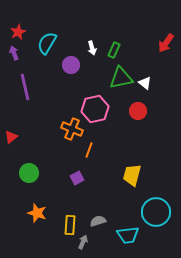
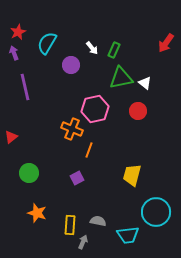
white arrow: rotated 24 degrees counterclockwise
gray semicircle: rotated 28 degrees clockwise
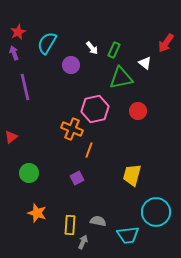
white triangle: moved 20 px up
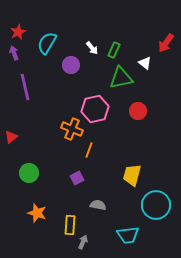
cyan circle: moved 7 px up
gray semicircle: moved 16 px up
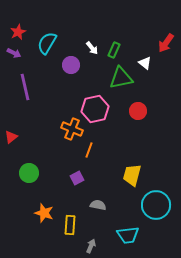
purple arrow: rotated 136 degrees clockwise
orange star: moved 7 px right
gray arrow: moved 8 px right, 4 px down
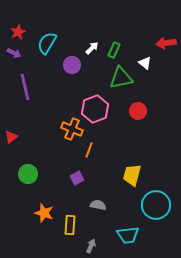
red arrow: rotated 48 degrees clockwise
white arrow: rotated 96 degrees counterclockwise
purple circle: moved 1 px right
pink hexagon: rotated 8 degrees counterclockwise
green circle: moved 1 px left, 1 px down
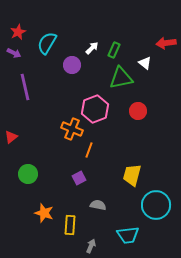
purple square: moved 2 px right
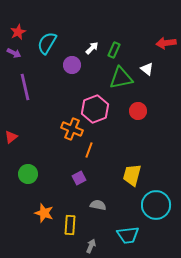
white triangle: moved 2 px right, 6 px down
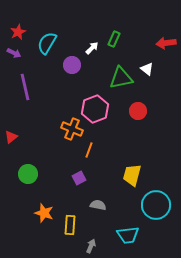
green rectangle: moved 11 px up
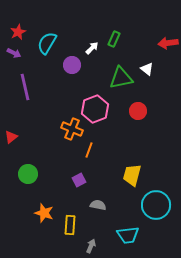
red arrow: moved 2 px right
purple square: moved 2 px down
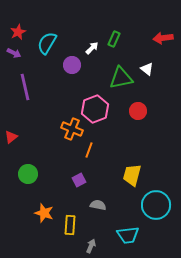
red arrow: moved 5 px left, 5 px up
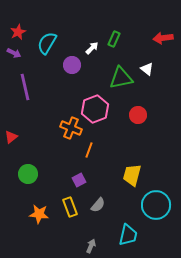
red circle: moved 4 px down
orange cross: moved 1 px left, 1 px up
gray semicircle: rotated 119 degrees clockwise
orange star: moved 5 px left, 1 px down; rotated 12 degrees counterclockwise
yellow rectangle: moved 18 px up; rotated 24 degrees counterclockwise
cyan trapezoid: rotated 70 degrees counterclockwise
